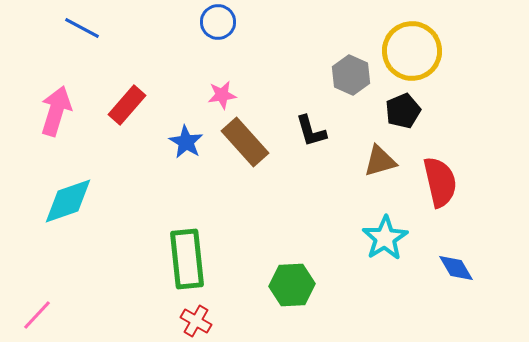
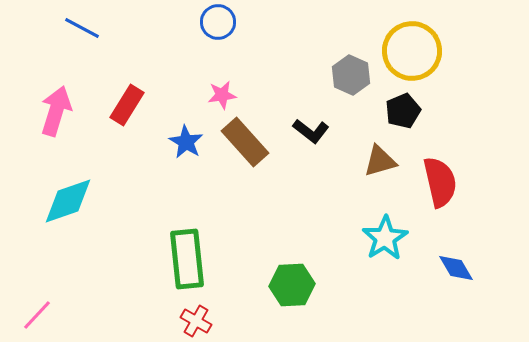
red rectangle: rotated 9 degrees counterclockwise
black L-shape: rotated 36 degrees counterclockwise
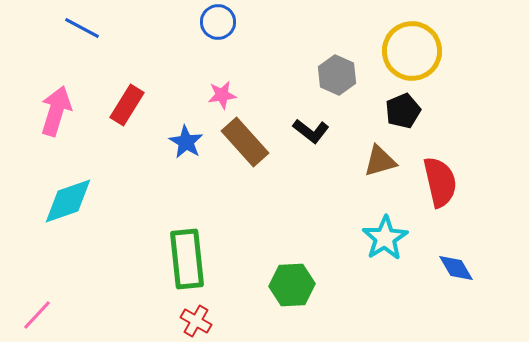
gray hexagon: moved 14 px left
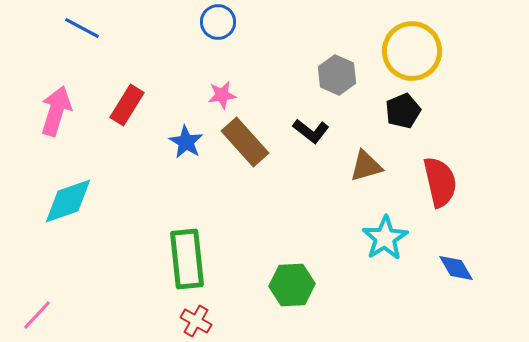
brown triangle: moved 14 px left, 5 px down
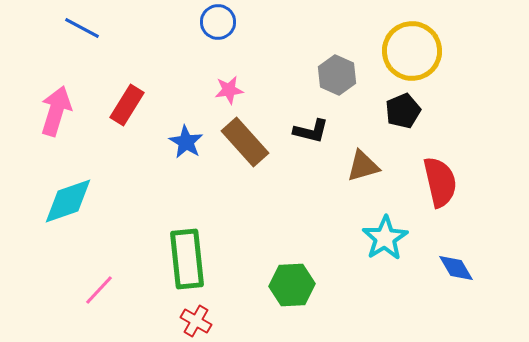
pink star: moved 7 px right, 5 px up
black L-shape: rotated 24 degrees counterclockwise
brown triangle: moved 3 px left
pink line: moved 62 px right, 25 px up
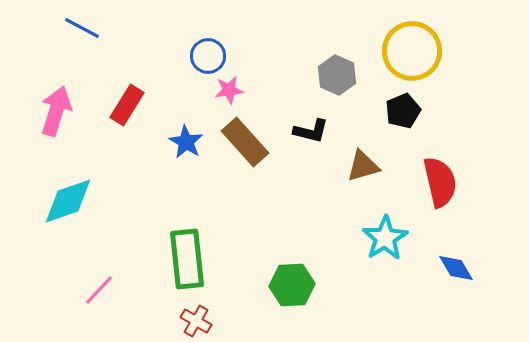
blue circle: moved 10 px left, 34 px down
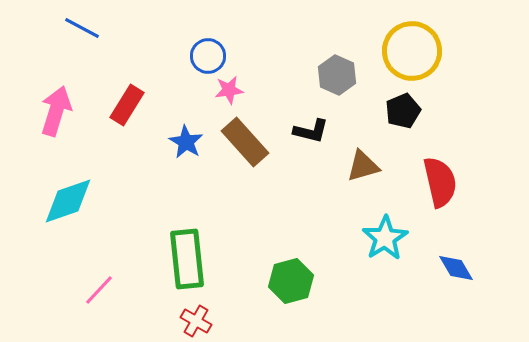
green hexagon: moved 1 px left, 4 px up; rotated 12 degrees counterclockwise
